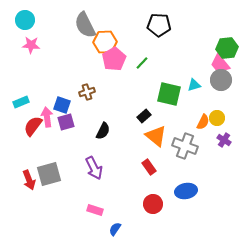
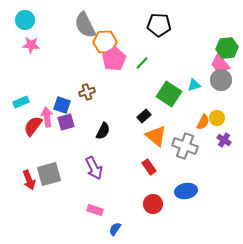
green square: rotated 20 degrees clockwise
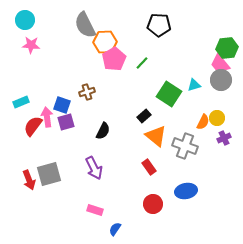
purple cross: moved 2 px up; rotated 32 degrees clockwise
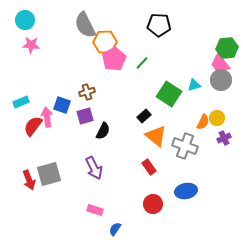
purple square: moved 19 px right, 6 px up
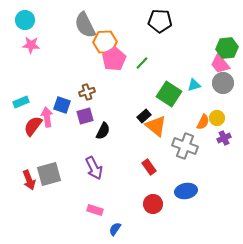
black pentagon: moved 1 px right, 4 px up
gray circle: moved 2 px right, 3 px down
orange triangle: moved 10 px up
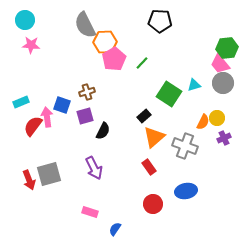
orange triangle: moved 2 px left, 11 px down; rotated 40 degrees clockwise
pink rectangle: moved 5 px left, 2 px down
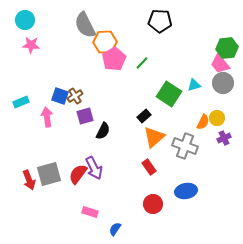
brown cross: moved 12 px left, 4 px down; rotated 14 degrees counterclockwise
blue square: moved 2 px left, 9 px up
red semicircle: moved 45 px right, 48 px down
